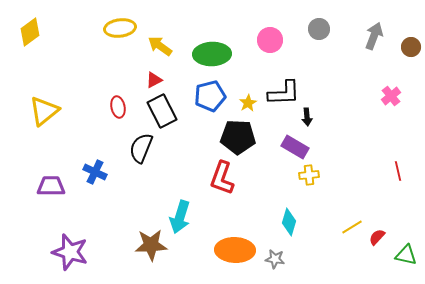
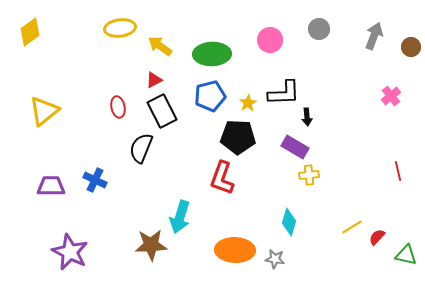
blue cross: moved 8 px down
purple star: rotated 9 degrees clockwise
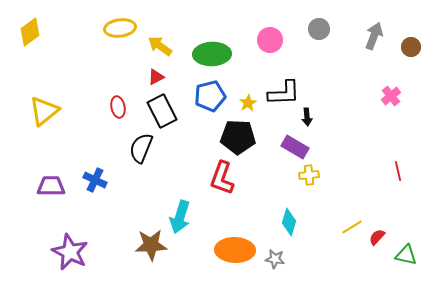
red triangle: moved 2 px right, 3 px up
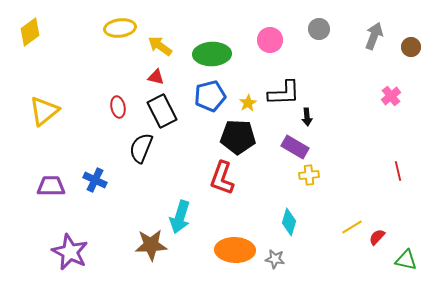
red triangle: rotated 42 degrees clockwise
green triangle: moved 5 px down
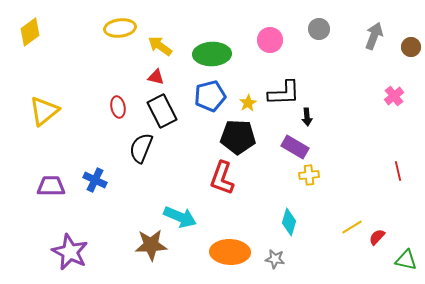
pink cross: moved 3 px right
cyan arrow: rotated 84 degrees counterclockwise
orange ellipse: moved 5 px left, 2 px down
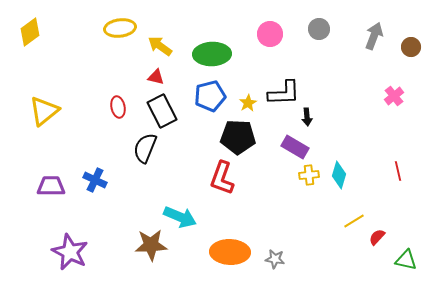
pink circle: moved 6 px up
black semicircle: moved 4 px right
cyan diamond: moved 50 px right, 47 px up
yellow line: moved 2 px right, 6 px up
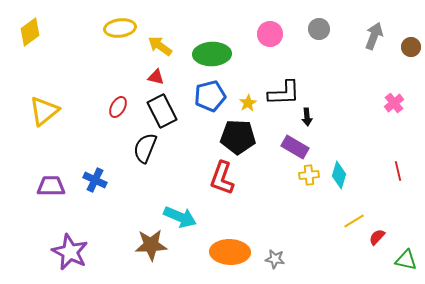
pink cross: moved 7 px down
red ellipse: rotated 40 degrees clockwise
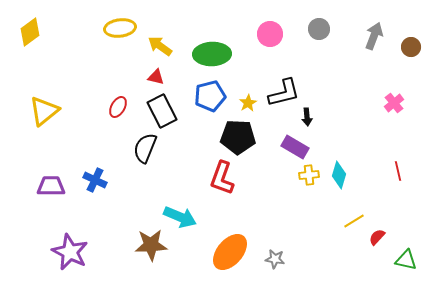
black L-shape: rotated 12 degrees counterclockwise
orange ellipse: rotated 51 degrees counterclockwise
